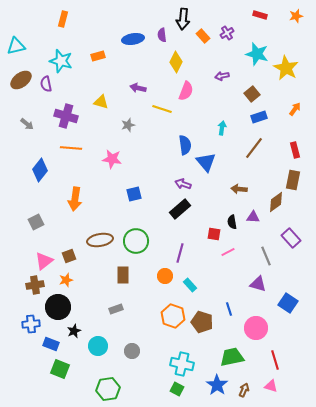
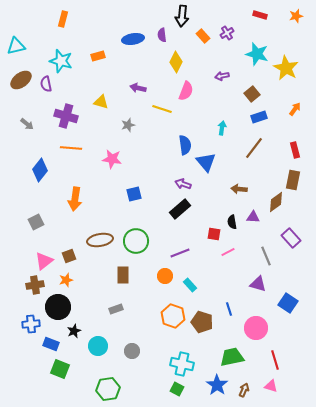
black arrow at (183, 19): moved 1 px left, 3 px up
purple line at (180, 253): rotated 54 degrees clockwise
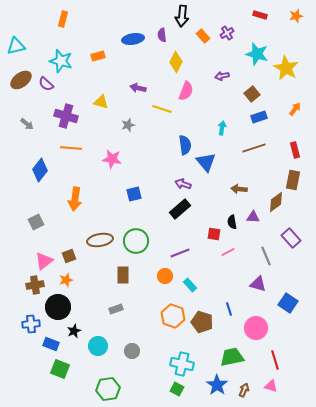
purple semicircle at (46, 84): rotated 35 degrees counterclockwise
brown line at (254, 148): rotated 35 degrees clockwise
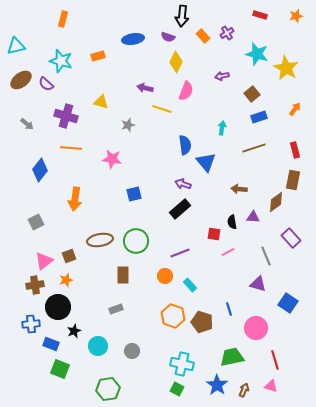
purple semicircle at (162, 35): moved 6 px right, 2 px down; rotated 64 degrees counterclockwise
purple arrow at (138, 88): moved 7 px right
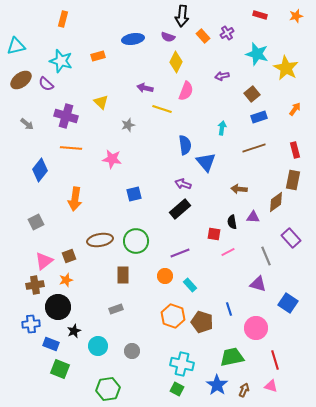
yellow triangle at (101, 102): rotated 28 degrees clockwise
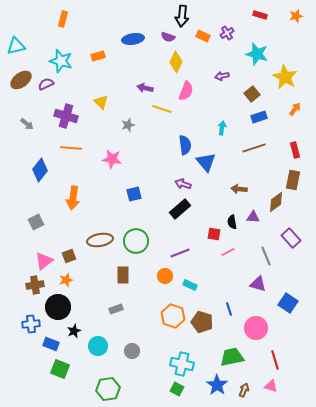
orange rectangle at (203, 36): rotated 24 degrees counterclockwise
yellow star at (286, 68): moved 1 px left, 9 px down
purple semicircle at (46, 84): rotated 112 degrees clockwise
orange arrow at (75, 199): moved 2 px left, 1 px up
cyan rectangle at (190, 285): rotated 24 degrees counterclockwise
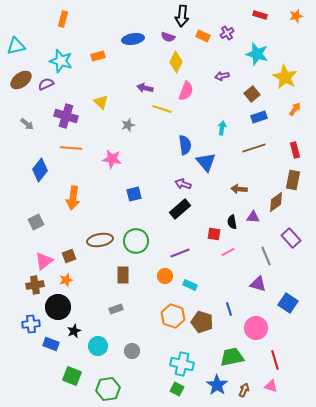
green square at (60, 369): moved 12 px right, 7 px down
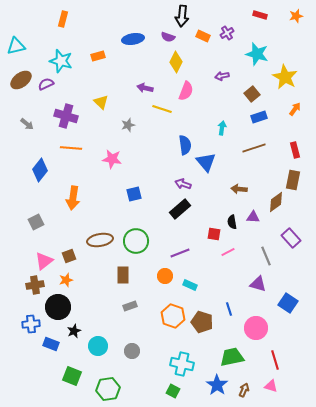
gray rectangle at (116, 309): moved 14 px right, 3 px up
green square at (177, 389): moved 4 px left, 2 px down
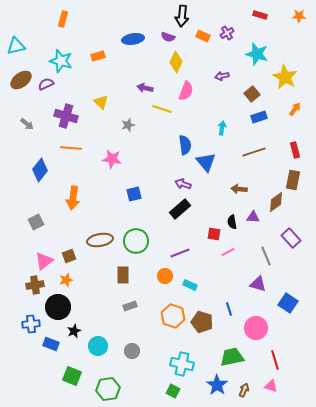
orange star at (296, 16): moved 3 px right; rotated 16 degrees clockwise
brown line at (254, 148): moved 4 px down
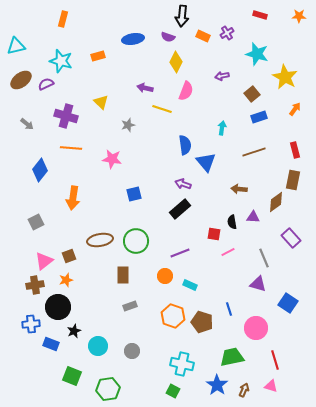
gray line at (266, 256): moved 2 px left, 2 px down
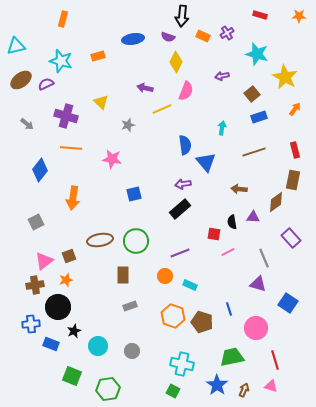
yellow line at (162, 109): rotated 42 degrees counterclockwise
purple arrow at (183, 184): rotated 28 degrees counterclockwise
